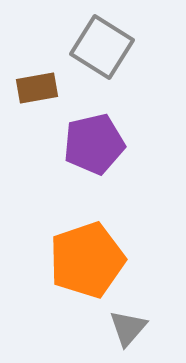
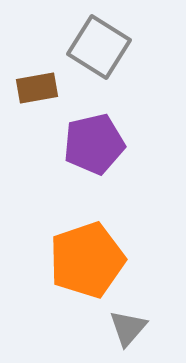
gray square: moved 3 px left
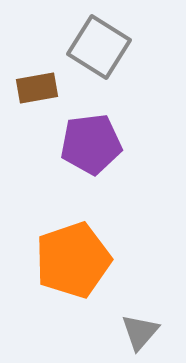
purple pentagon: moved 3 px left; rotated 6 degrees clockwise
orange pentagon: moved 14 px left
gray triangle: moved 12 px right, 4 px down
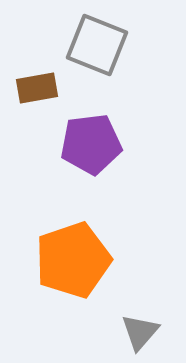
gray square: moved 2 px left, 2 px up; rotated 10 degrees counterclockwise
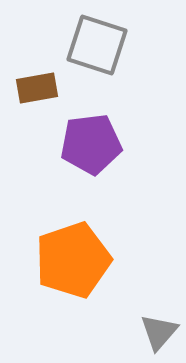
gray square: rotated 4 degrees counterclockwise
gray triangle: moved 19 px right
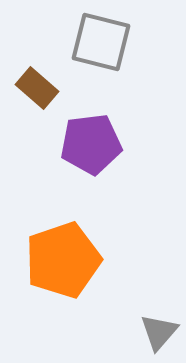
gray square: moved 4 px right, 3 px up; rotated 4 degrees counterclockwise
brown rectangle: rotated 51 degrees clockwise
orange pentagon: moved 10 px left
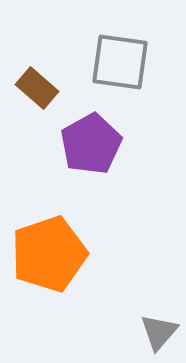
gray square: moved 19 px right, 20 px down; rotated 6 degrees counterclockwise
purple pentagon: rotated 22 degrees counterclockwise
orange pentagon: moved 14 px left, 6 px up
